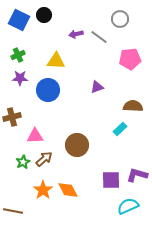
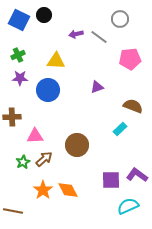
brown semicircle: rotated 18 degrees clockwise
brown cross: rotated 12 degrees clockwise
purple L-shape: rotated 20 degrees clockwise
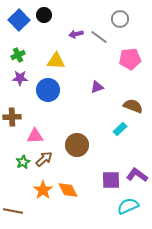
blue square: rotated 20 degrees clockwise
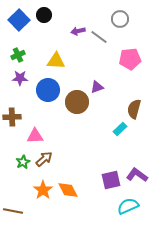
purple arrow: moved 2 px right, 3 px up
brown semicircle: moved 1 px right, 3 px down; rotated 96 degrees counterclockwise
brown circle: moved 43 px up
purple square: rotated 12 degrees counterclockwise
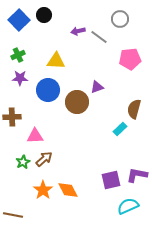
purple L-shape: rotated 25 degrees counterclockwise
brown line: moved 4 px down
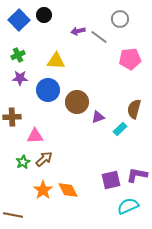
purple triangle: moved 1 px right, 30 px down
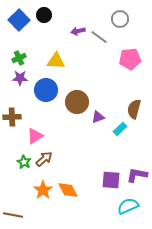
green cross: moved 1 px right, 3 px down
blue circle: moved 2 px left
pink triangle: rotated 30 degrees counterclockwise
green star: moved 1 px right; rotated 16 degrees counterclockwise
purple square: rotated 18 degrees clockwise
